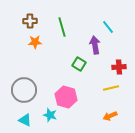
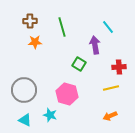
pink hexagon: moved 1 px right, 3 px up
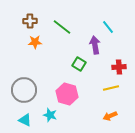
green line: rotated 36 degrees counterclockwise
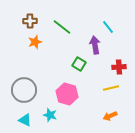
orange star: rotated 16 degrees counterclockwise
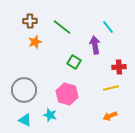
green square: moved 5 px left, 2 px up
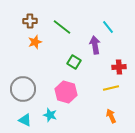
gray circle: moved 1 px left, 1 px up
pink hexagon: moved 1 px left, 2 px up
orange arrow: moved 1 px right; rotated 88 degrees clockwise
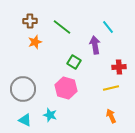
pink hexagon: moved 4 px up
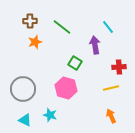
green square: moved 1 px right, 1 px down
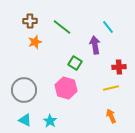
gray circle: moved 1 px right, 1 px down
cyan star: moved 6 px down; rotated 16 degrees clockwise
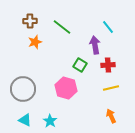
green square: moved 5 px right, 2 px down
red cross: moved 11 px left, 2 px up
gray circle: moved 1 px left, 1 px up
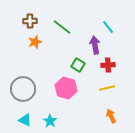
green square: moved 2 px left
yellow line: moved 4 px left
